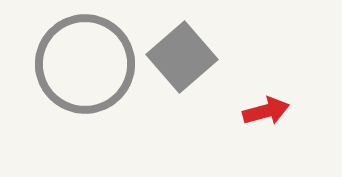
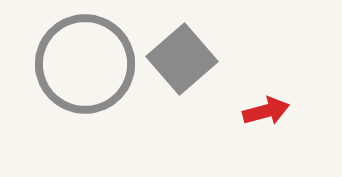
gray square: moved 2 px down
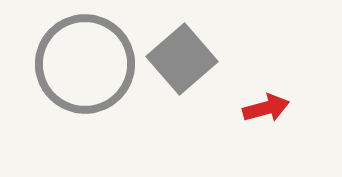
red arrow: moved 3 px up
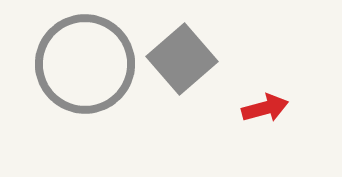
red arrow: moved 1 px left
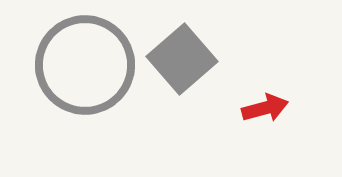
gray circle: moved 1 px down
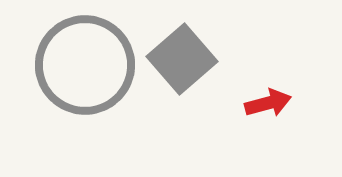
red arrow: moved 3 px right, 5 px up
